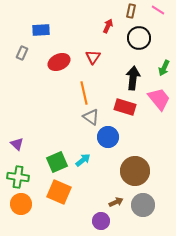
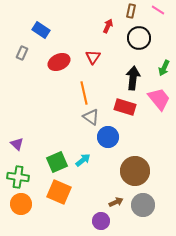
blue rectangle: rotated 36 degrees clockwise
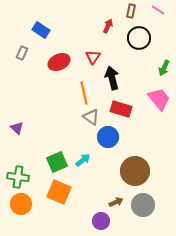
black arrow: moved 21 px left; rotated 20 degrees counterclockwise
red rectangle: moved 4 px left, 2 px down
purple triangle: moved 16 px up
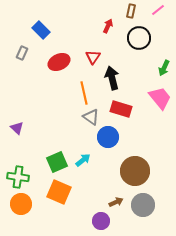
pink line: rotated 72 degrees counterclockwise
blue rectangle: rotated 12 degrees clockwise
pink trapezoid: moved 1 px right, 1 px up
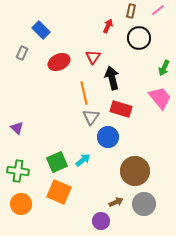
gray triangle: rotated 30 degrees clockwise
green cross: moved 6 px up
gray circle: moved 1 px right, 1 px up
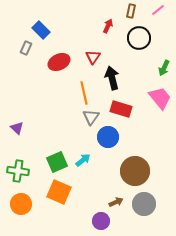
gray rectangle: moved 4 px right, 5 px up
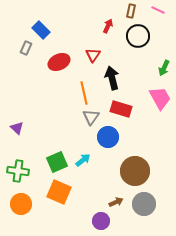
pink line: rotated 64 degrees clockwise
black circle: moved 1 px left, 2 px up
red triangle: moved 2 px up
pink trapezoid: rotated 10 degrees clockwise
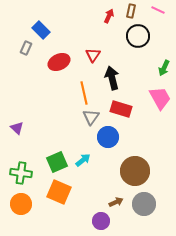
red arrow: moved 1 px right, 10 px up
green cross: moved 3 px right, 2 px down
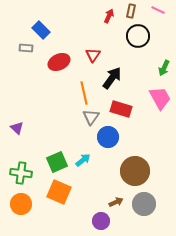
gray rectangle: rotated 72 degrees clockwise
black arrow: rotated 50 degrees clockwise
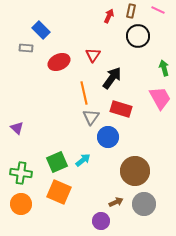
green arrow: rotated 140 degrees clockwise
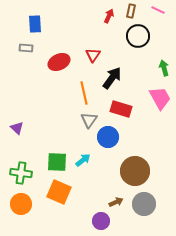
blue rectangle: moved 6 px left, 6 px up; rotated 42 degrees clockwise
gray triangle: moved 2 px left, 3 px down
green square: rotated 25 degrees clockwise
